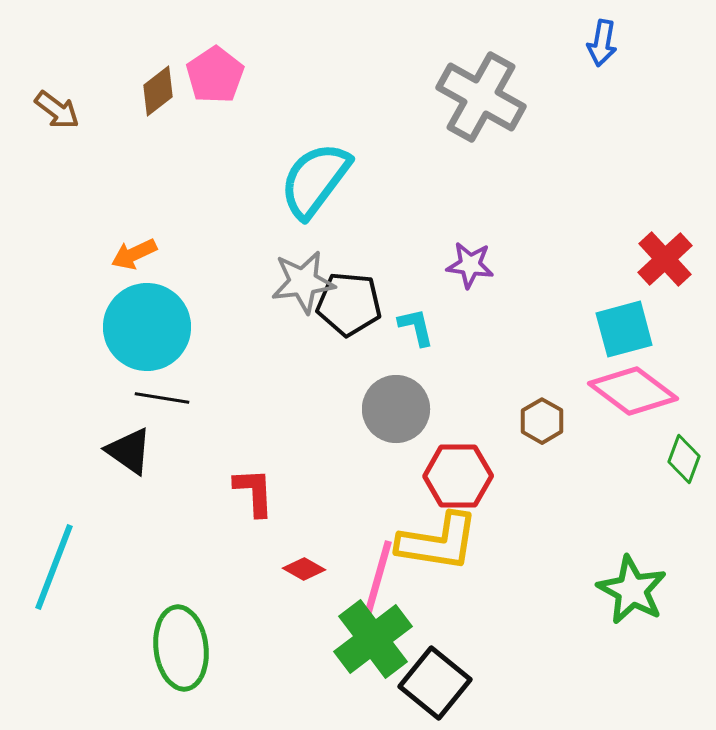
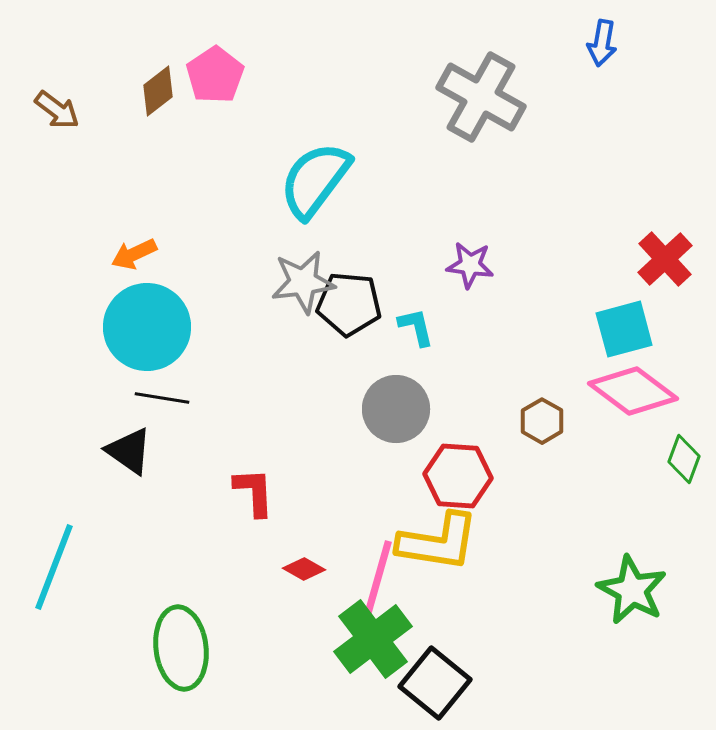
red hexagon: rotated 4 degrees clockwise
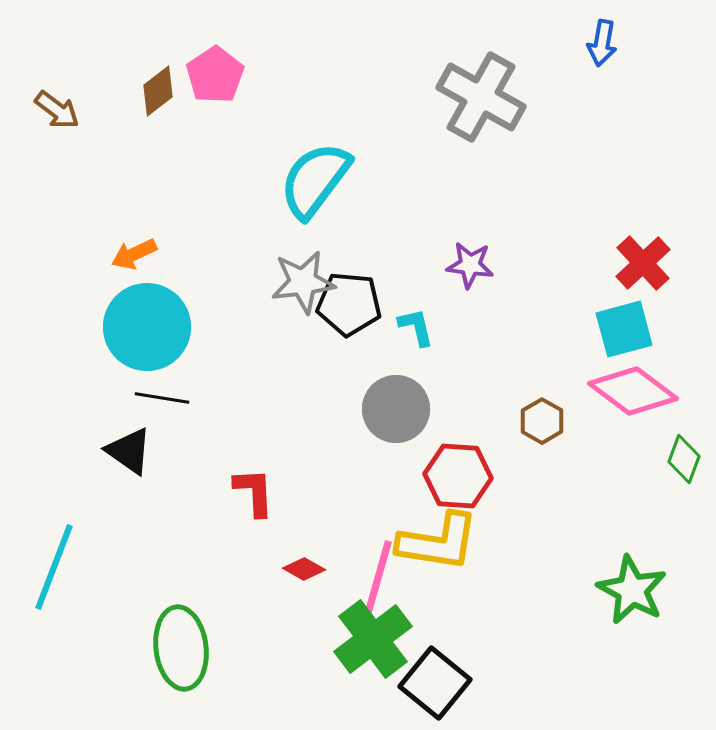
red cross: moved 22 px left, 4 px down
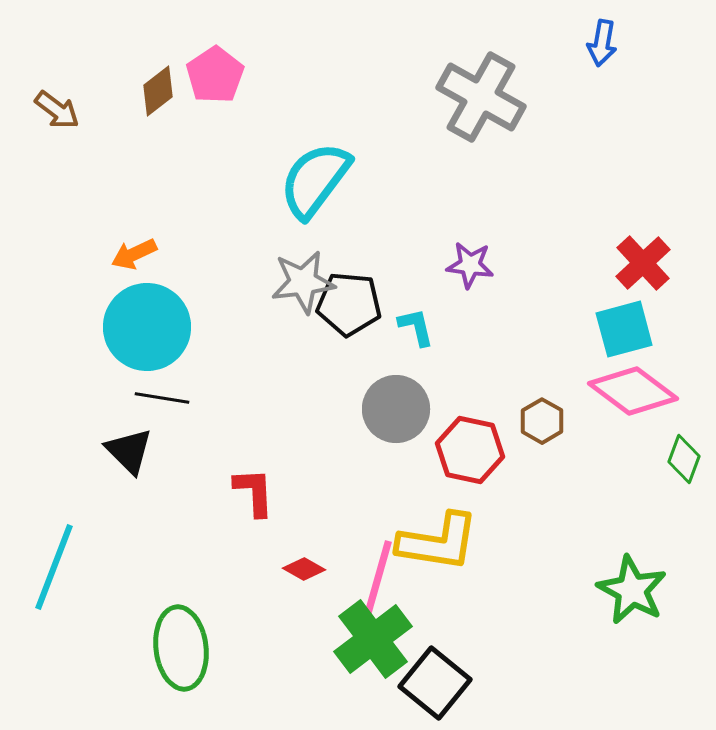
black triangle: rotated 10 degrees clockwise
red hexagon: moved 12 px right, 26 px up; rotated 8 degrees clockwise
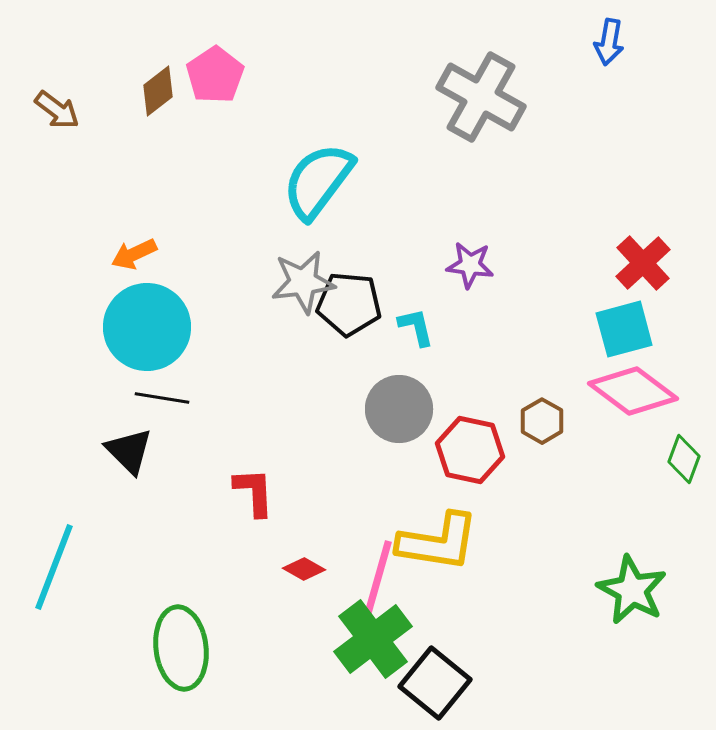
blue arrow: moved 7 px right, 1 px up
cyan semicircle: moved 3 px right, 1 px down
gray circle: moved 3 px right
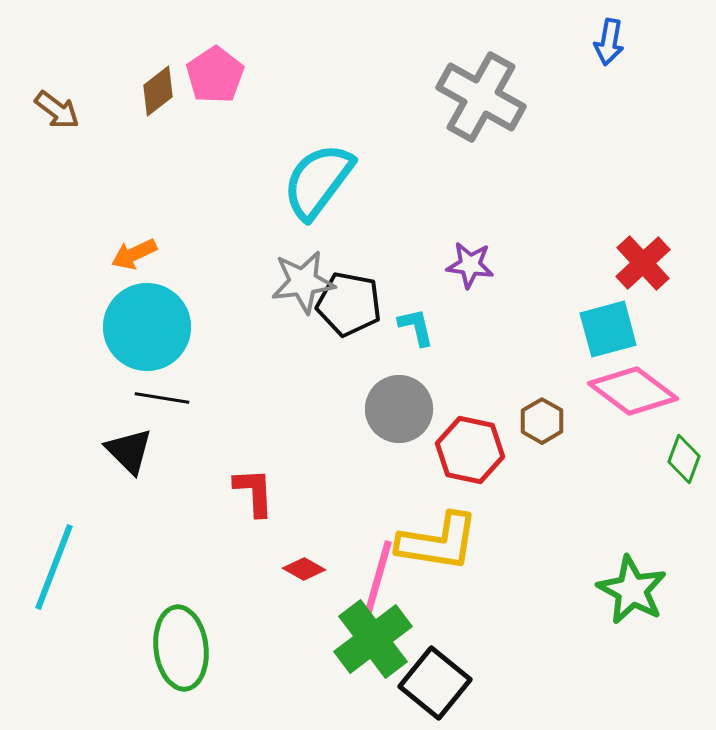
black pentagon: rotated 6 degrees clockwise
cyan square: moved 16 px left
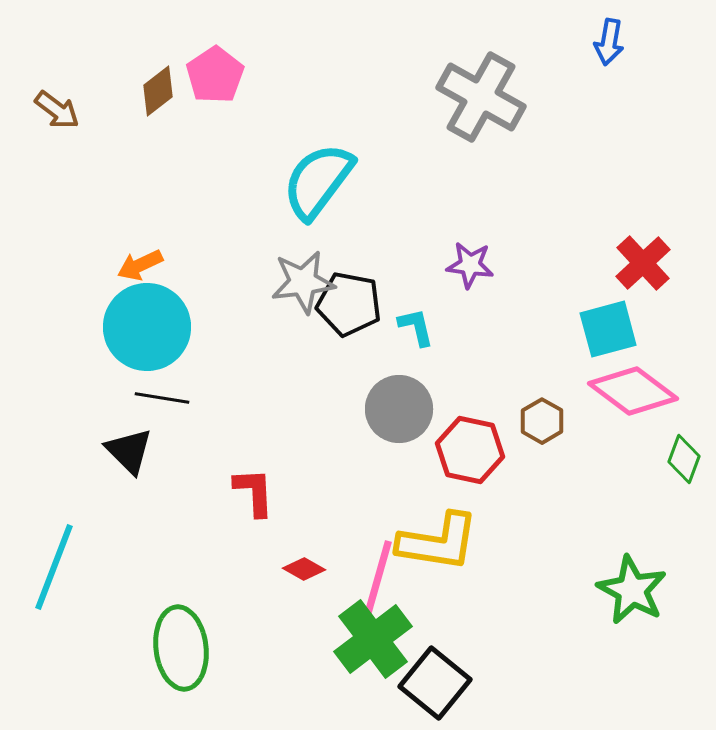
orange arrow: moved 6 px right, 11 px down
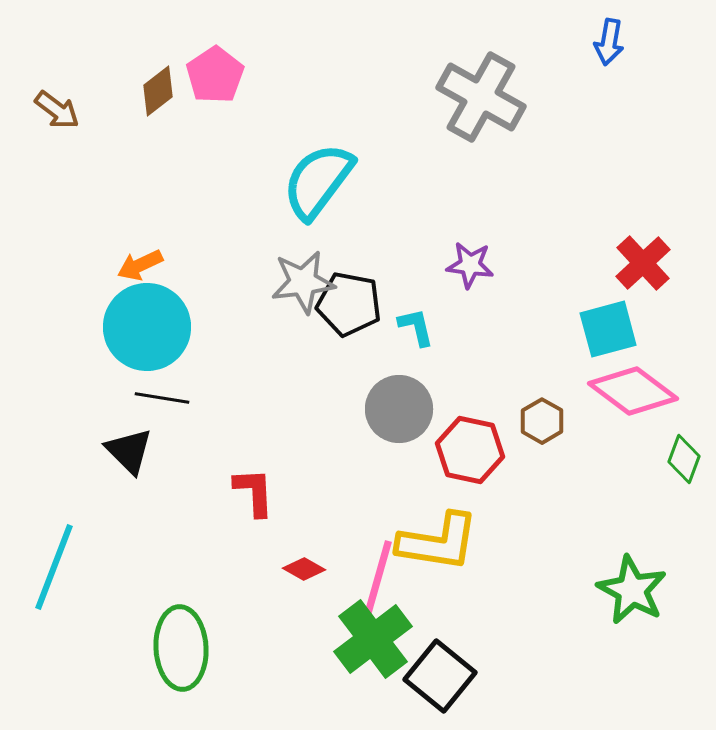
green ellipse: rotated 4 degrees clockwise
black square: moved 5 px right, 7 px up
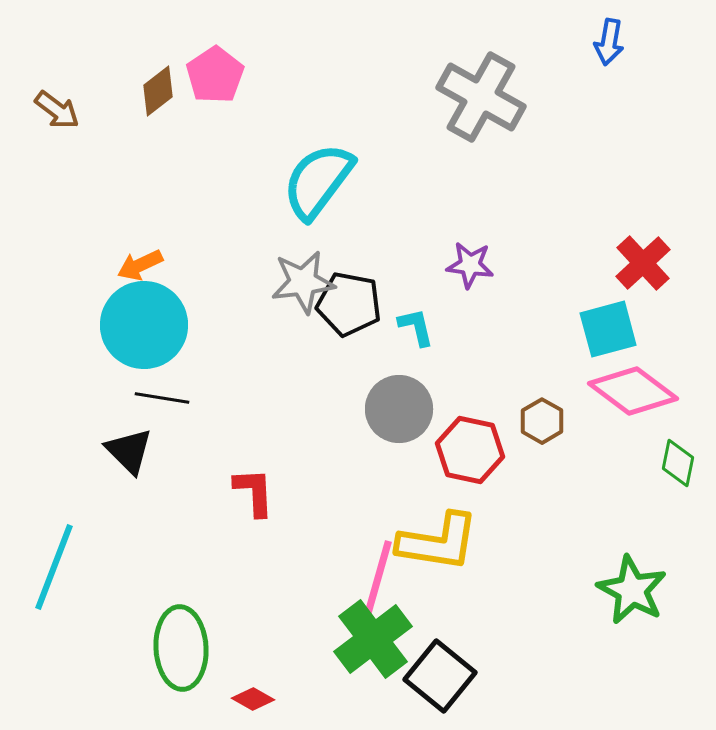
cyan circle: moved 3 px left, 2 px up
green diamond: moved 6 px left, 4 px down; rotated 9 degrees counterclockwise
red diamond: moved 51 px left, 130 px down
